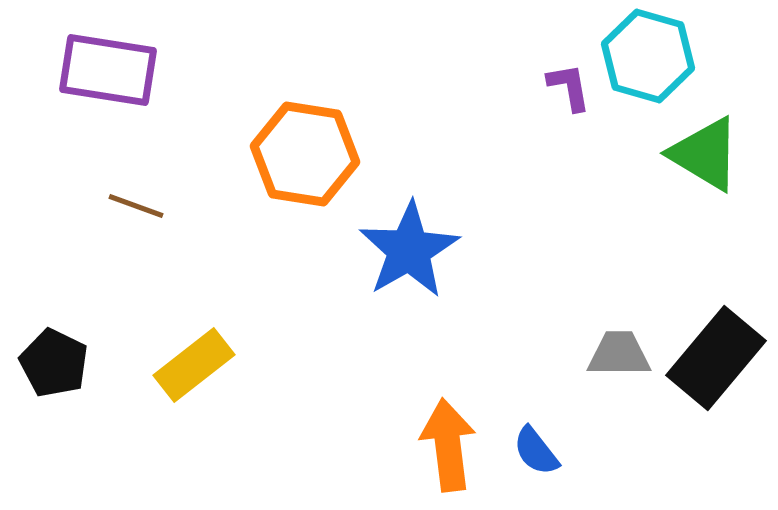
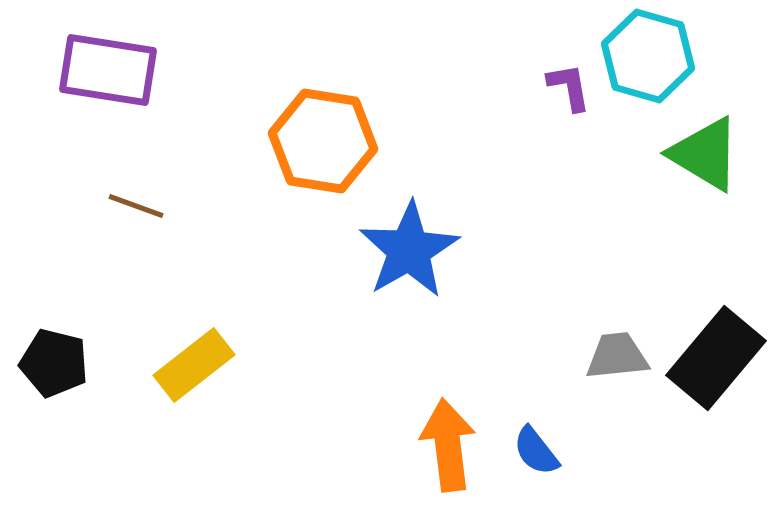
orange hexagon: moved 18 px right, 13 px up
gray trapezoid: moved 2 px left, 2 px down; rotated 6 degrees counterclockwise
black pentagon: rotated 12 degrees counterclockwise
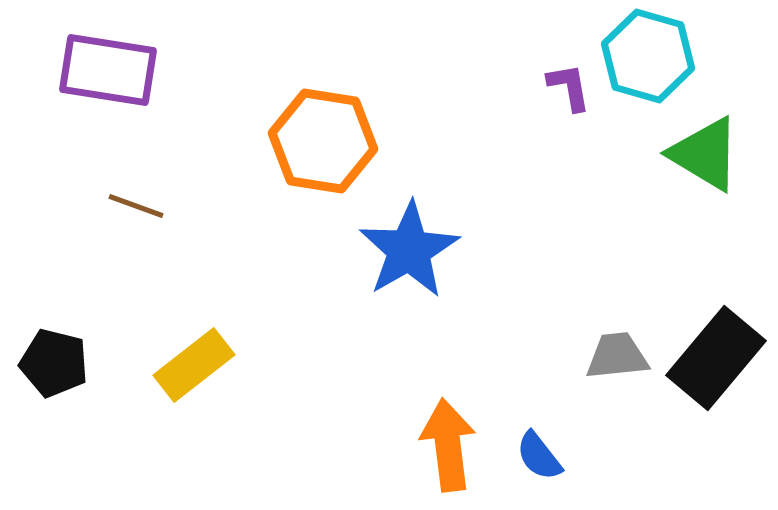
blue semicircle: moved 3 px right, 5 px down
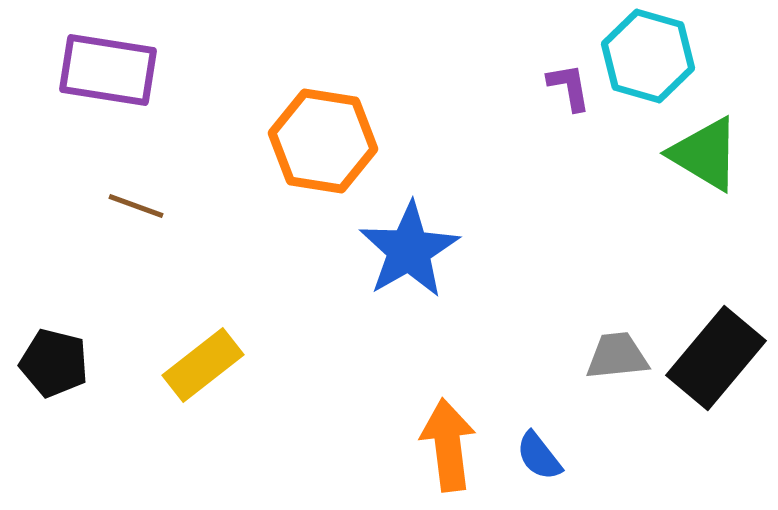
yellow rectangle: moved 9 px right
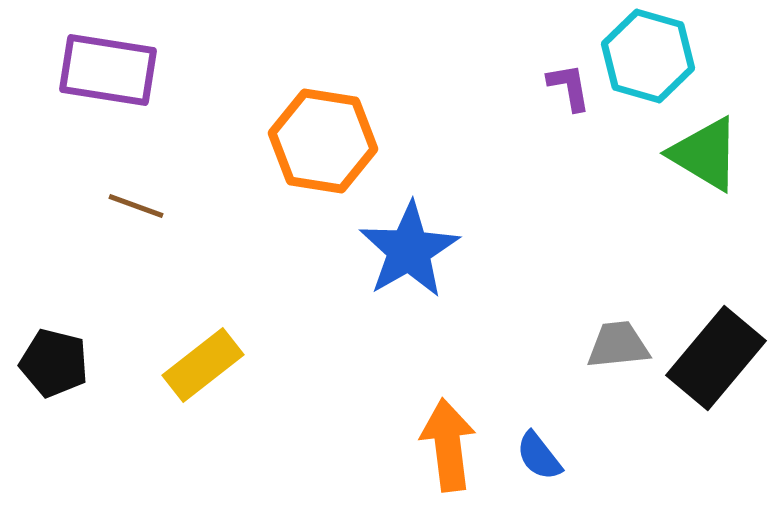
gray trapezoid: moved 1 px right, 11 px up
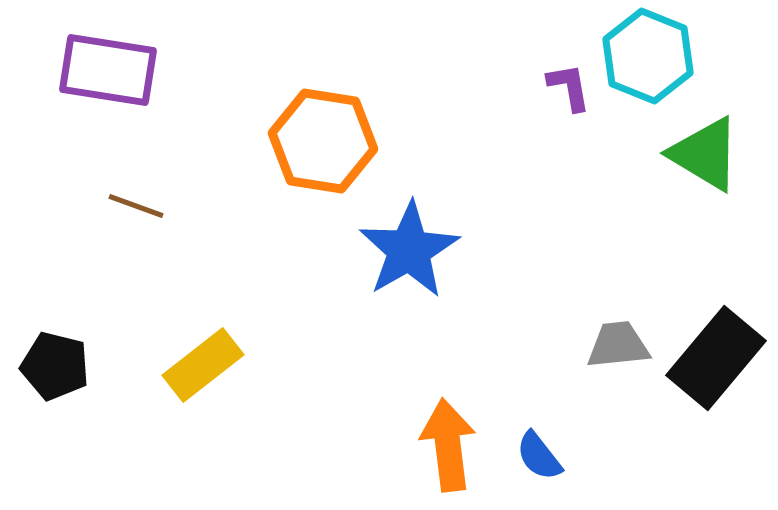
cyan hexagon: rotated 6 degrees clockwise
black pentagon: moved 1 px right, 3 px down
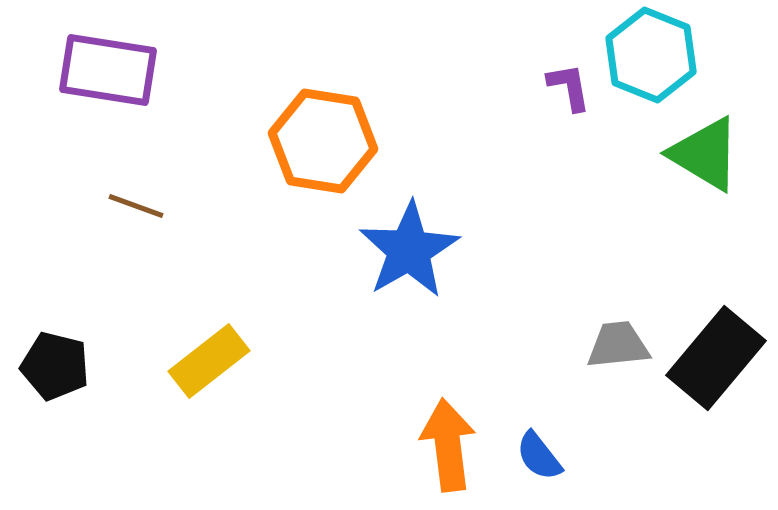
cyan hexagon: moved 3 px right, 1 px up
yellow rectangle: moved 6 px right, 4 px up
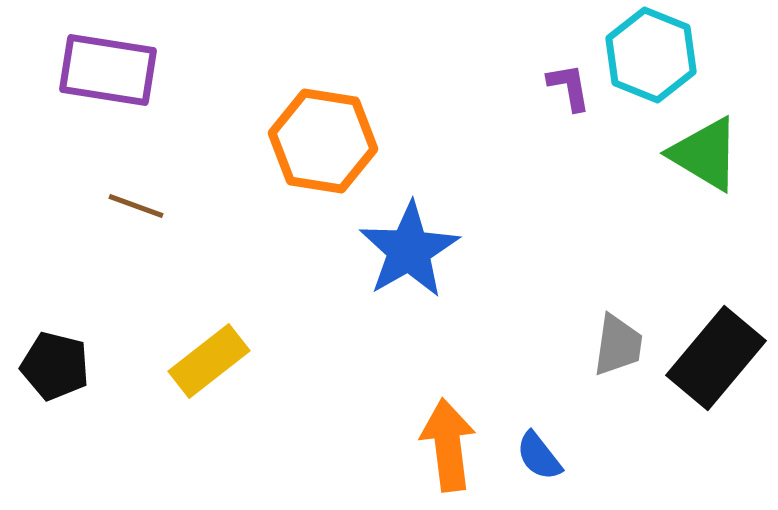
gray trapezoid: rotated 104 degrees clockwise
